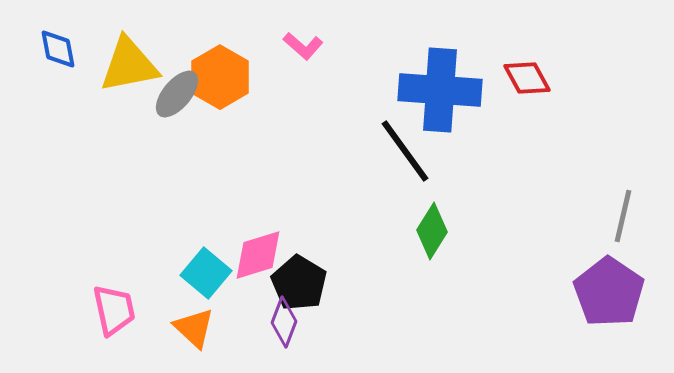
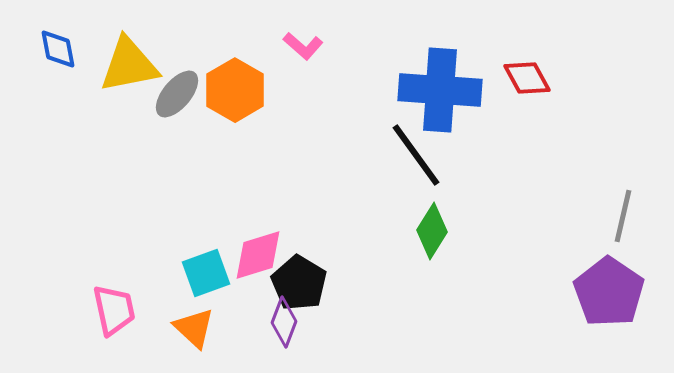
orange hexagon: moved 15 px right, 13 px down
black line: moved 11 px right, 4 px down
cyan square: rotated 30 degrees clockwise
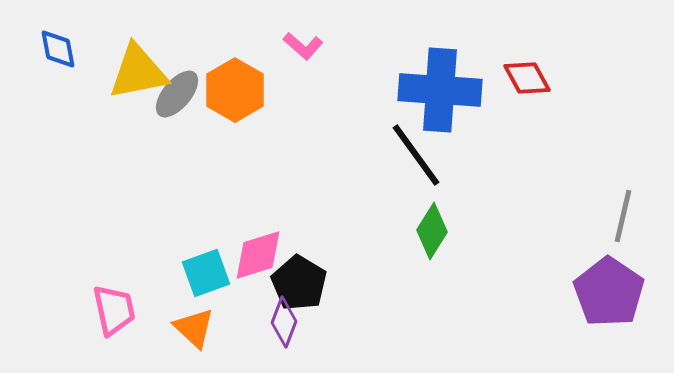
yellow triangle: moved 9 px right, 7 px down
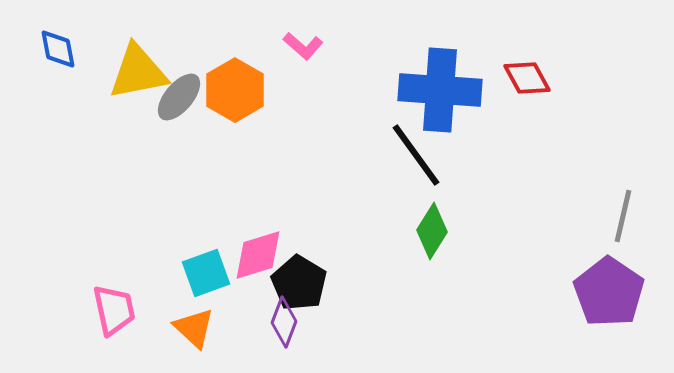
gray ellipse: moved 2 px right, 3 px down
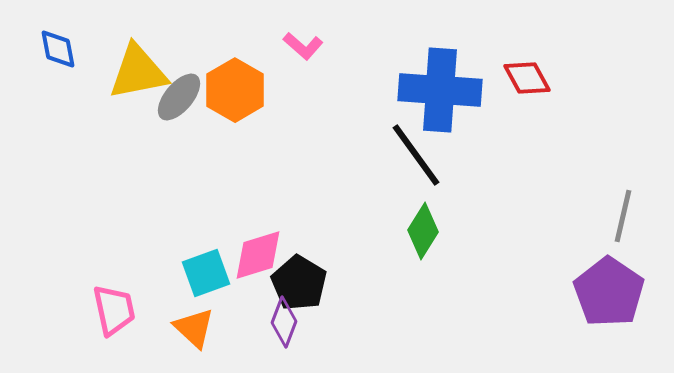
green diamond: moved 9 px left
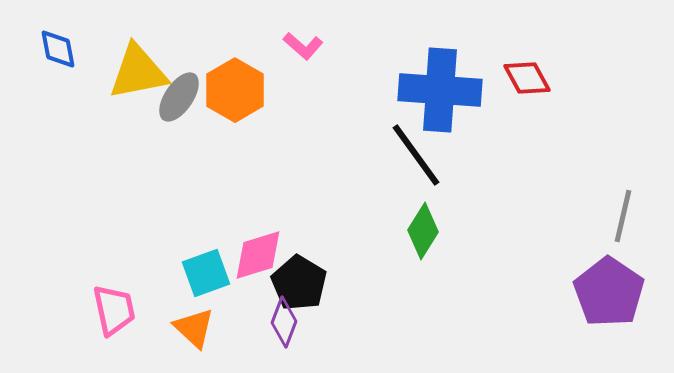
gray ellipse: rotated 6 degrees counterclockwise
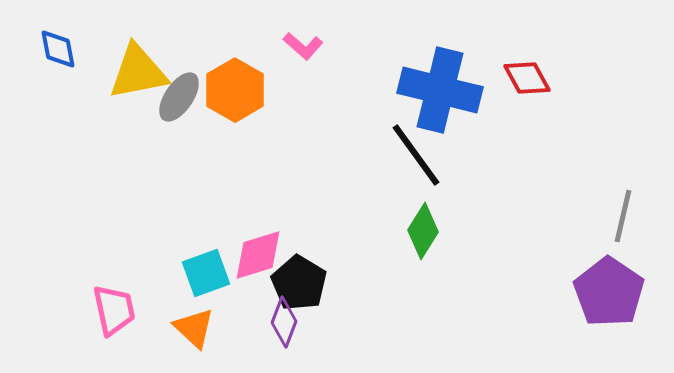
blue cross: rotated 10 degrees clockwise
